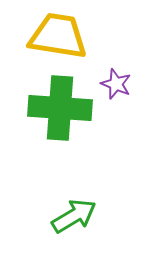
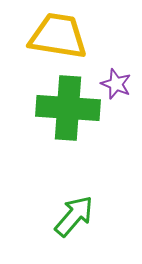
green cross: moved 8 px right
green arrow: rotated 18 degrees counterclockwise
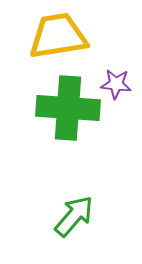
yellow trapezoid: rotated 18 degrees counterclockwise
purple star: rotated 16 degrees counterclockwise
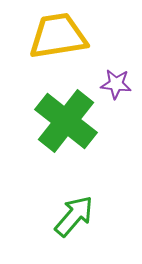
green cross: moved 2 px left, 13 px down; rotated 34 degrees clockwise
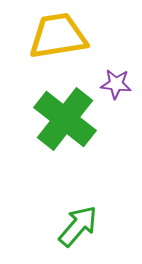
green cross: moved 1 px left, 2 px up
green arrow: moved 4 px right, 10 px down
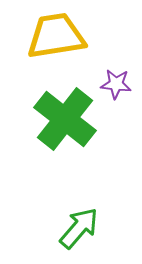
yellow trapezoid: moved 2 px left
green arrow: moved 1 px right, 2 px down
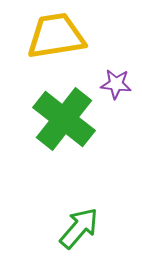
green cross: moved 1 px left
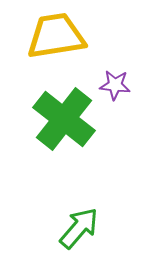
purple star: moved 1 px left, 1 px down
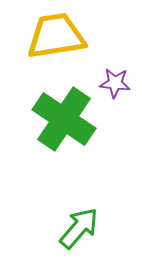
purple star: moved 2 px up
green cross: rotated 4 degrees counterclockwise
